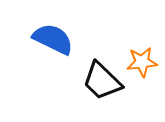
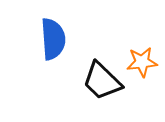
blue semicircle: rotated 60 degrees clockwise
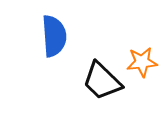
blue semicircle: moved 1 px right, 3 px up
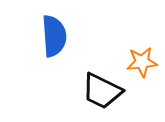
black trapezoid: moved 10 px down; rotated 18 degrees counterclockwise
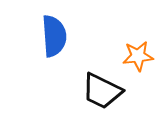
orange star: moved 4 px left, 6 px up
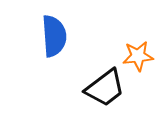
black trapezoid: moved 3 px right, 3 px up; rotated 63 degrees counterclockwise
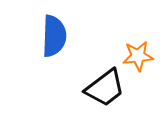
blue semicircle: rotated 6 degrees clockwise
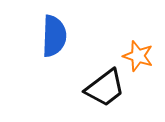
orange star: rotated 24 degrees clockwise
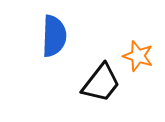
black trapezoid: moved 4 px left, 5 px up; rotated 15 degrees counterclockwise
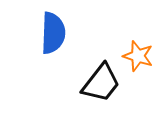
blue semicircle: moved 1 px left, 3 px up
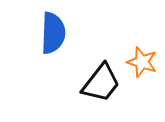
orange star: moved 4 px right, 6 px down
